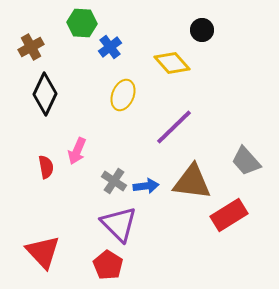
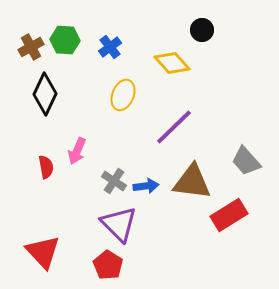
green hexagon: moved 17 px left, 17 px down
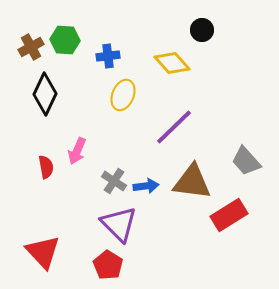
blue cross: moved 2 px left, 9 px down; rotated 30 degrees clockwise
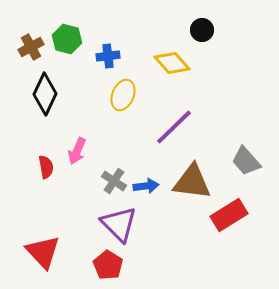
green hexagon: moved 2 px right, 1 px up; rotated 12 degrees clockwise
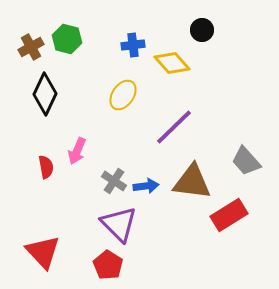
blue cross: moved 25 px right, 11 px up
yellow ellipse: rotated 12 degrees clockwise
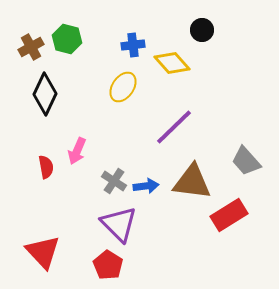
yellow ellipse: moved 8 px up
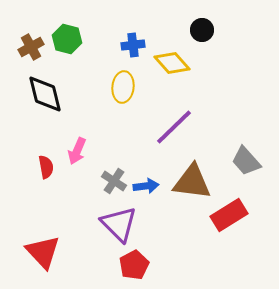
yellow ellipse: rotated 28 degrees counterclockwise
black diamond: rotated 39 degrees counterclockwise
red pentagon: moved 26 px right; rotated 12 degrees clockwise
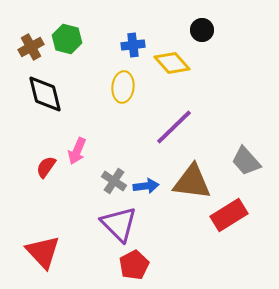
red semicircle: rotated 135 degrees counterclockwise
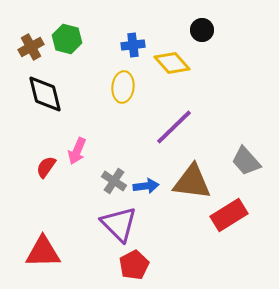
red triangle: rotated 48 degrees counterclockwise
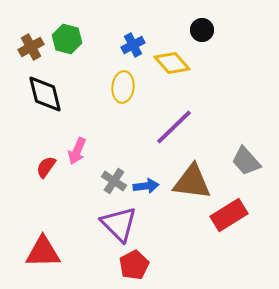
blue cross: rotated 20 degrees counterclockwise
